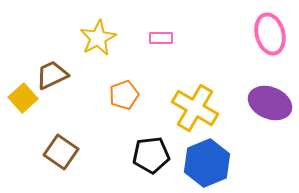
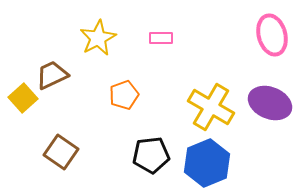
pink ellipse: moved 2 px right, 1 px down
yellow cross: moved 16 px right, 1 px up
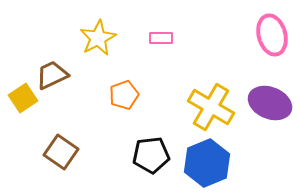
yellow square: rotated 8 degrees clockwise
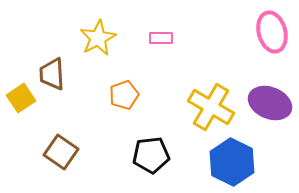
pink ellipse: moved 3 px up
brown trapezoid: moved 1 px up; rotated 68 degrees counterclockwise
yellow square: moved 2 px left
blue hexagon: moved 25 px right, 1 px up; rotated 12 degrees counterclockwise
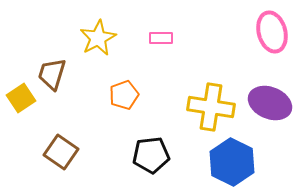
brown trapezoid: rotated 20 degrees clockwise
yellow cross: rotated 21 degrees counterclockwise
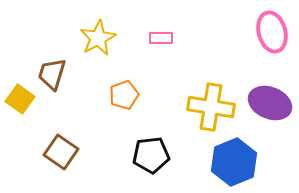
yellow square: moved 1 px left, 1 px down; rotated 20 degrees counterclockwise
blue hexagon: moved 2 px right; rotated 12 degrees clockwise
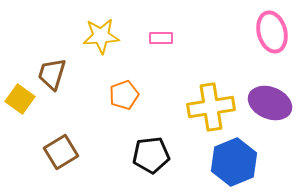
yellow star: moved 3 px right, 2 px up; rotated 24 degrees clockwise
yellow cross: rotated 18 degrees counterclockwise
brown square: rotated 24 degrees clockwise
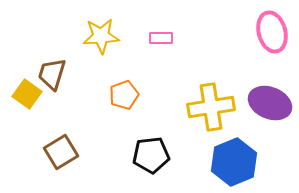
yellow square: moved 7 px right, 5 px up
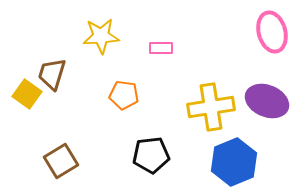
pink rectangle: moved 10 px down
orange pentagon: rotated 28 degrees clockwise
purple ellipse: moved 3 px left, 2 px up
brown square: moved 9 px down
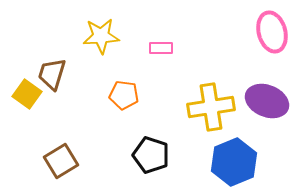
black pentagon: rotated 24 degrees clockwise
